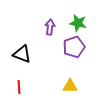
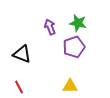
purple arrow: rotated 28 degrees counterclockwise
red line: rotated 24 degrees counterclockwise
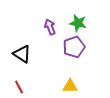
black triangle: rotated 12 degrees clockwise
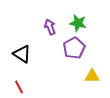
purple pentagon: moved 1 px down; rotated 10 degrees counterclockwise
yellow triangle: moved 22 px right, 10 px up
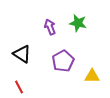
purple pentagon: moved 11 px left, 13 px down
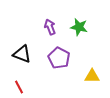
green star: moved 1 px right, 4 px down
black triangle: rotated 12 degrees counterclockwise
purple pentagon: moved 4 px left, 3 px up; rotated 15 degrees counterclockwise
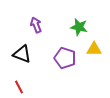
purple arrow: moved 14 px left, 2 px up
purple pentagon: moved 6 px right; rotated 10 degrees counterclockwise
yellow triangle: moved 2 px right, 27 px up
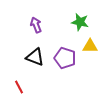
green star: moved 1 px right, 5 px up
yellow triangle: moved 4 px left, 3 px up
black triangle: moved 13 px right, 3 px down
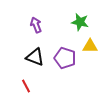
red line: moved 7 px right, 1 px up
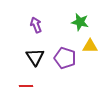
black triangle: rotated 36 degrees clockwise
red line: rotated 64 degrees counterclockwise
